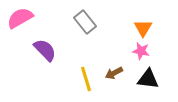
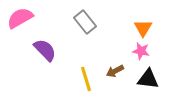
brown arrow: moved 1 px right, 2 px up
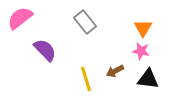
pink semicircle: rotated 8 degrees counterclockwise
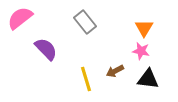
orange triangle: moved 1 px right
purple semicircle: moved 1 px right, 1 px up
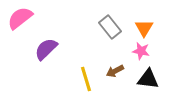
gray rectangle: moved 25 px right, 5 px down
purple semicircle: rotated 90 degrees counterclockwise
